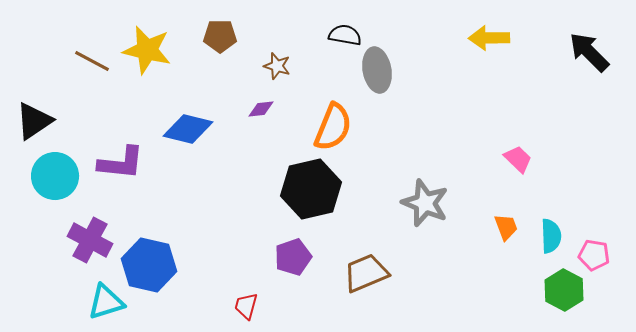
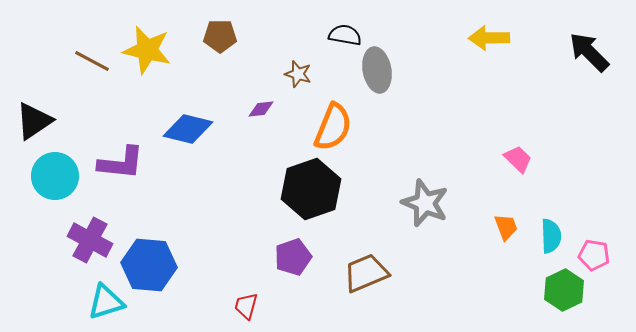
brown star: moved 21 px right, 8 px down
black hexagon: rotated 6 degrees counterclockwise
blue hexagon: rotated 8 degrees counterclockwise
green hexagon: rotated 6 degrees clockwise
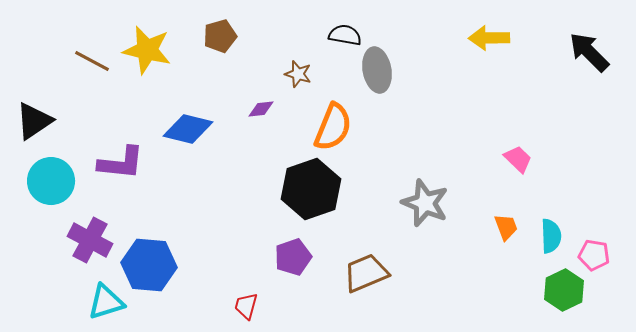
brown pentagon: rotated 16 degrees counterclockwise
cyan circle: moved 4 px left, 5 px down
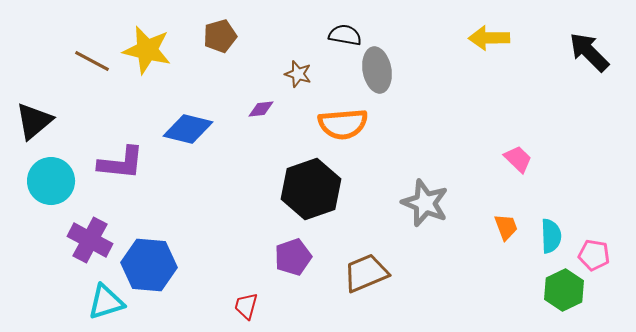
black triangle: rotated 6 degrees counterclockwise
orange semicircle: moved 10 px right, 3 px up; rotated 63 degrees clockwise
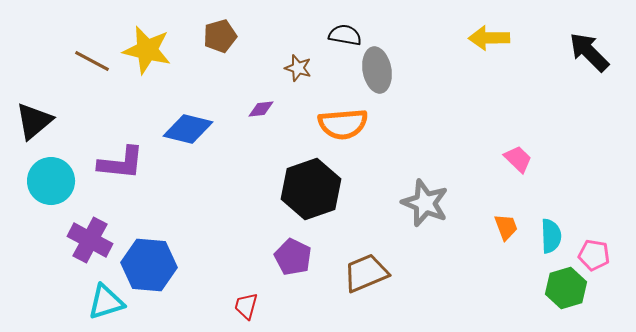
brown star: moved 6 px up
purple pentagon: rotated 27 degrees counterclockwise
green hexagon: moved 2 px right, 2 px up; rotated 9 degrees clockwise
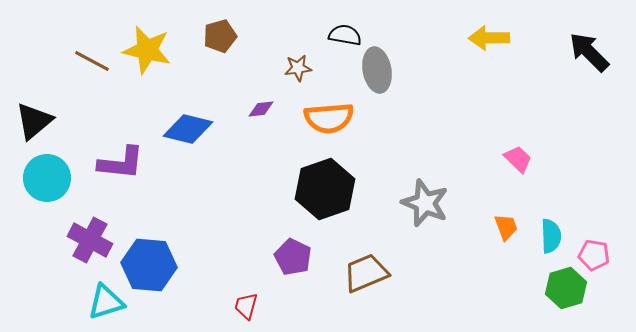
brown star: rotated 24 degrees counterclockwise
orange semicircle: moved 14 px left, 6 px up
cyan circle: moved 4 px left, 3 px up
black hexagon: moved 14 px right
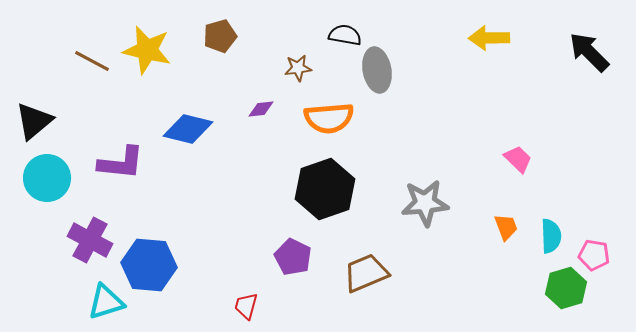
gray star: rotated 27 degrees counterclockwise
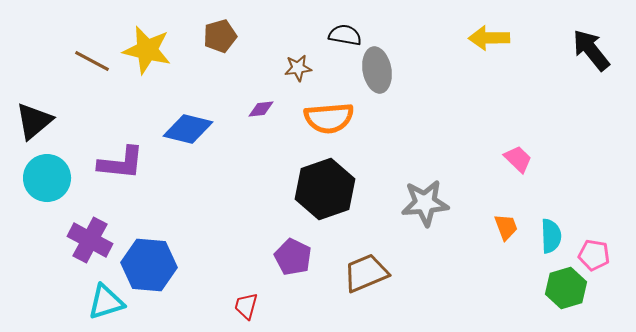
black arrow: moved 2 px right, 2 px up; rotated 6 degrees clockwise
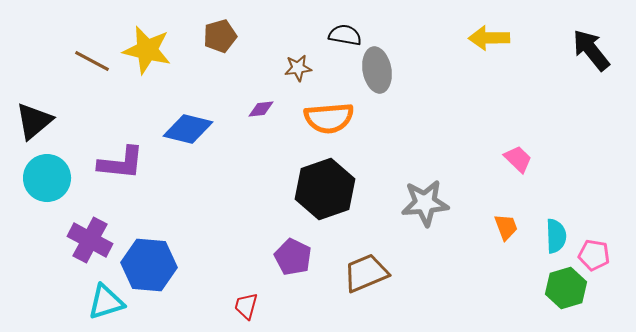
cyan semicircle: moved 5 px right
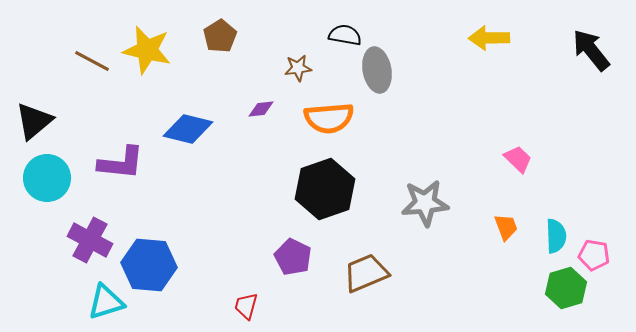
brown pentagon: rotated 16 degrees counterclockwise
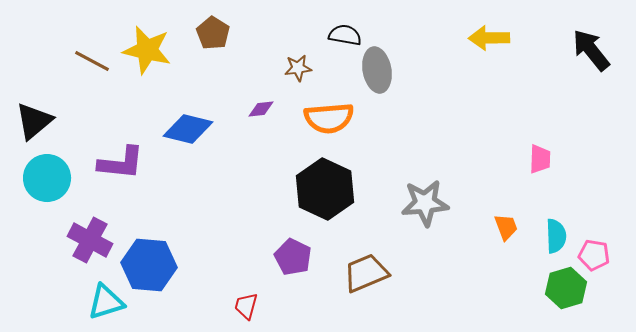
brown pentagon: moved 7 px left, 3 px up; rotated 8 degrees counterclockwise
pink trapezoid: moved 22 px right; rotated 48 degrees clockwise
black hexagon: rotated 16 degrees counterclockwise
